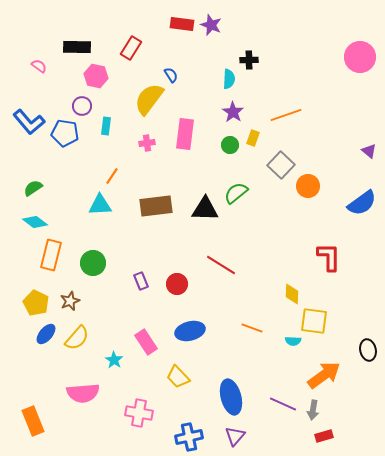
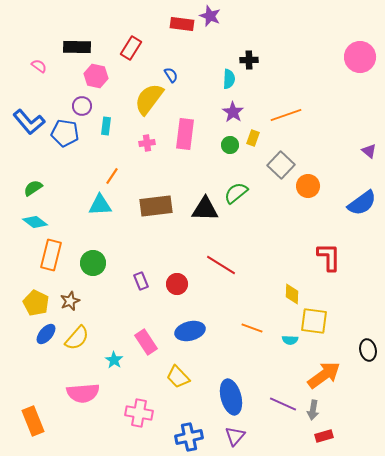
purple star at (211, 25): moved 1 px left, 9 px up
cyan semicircle at (293, 341): moved 3 px left, 1 px up
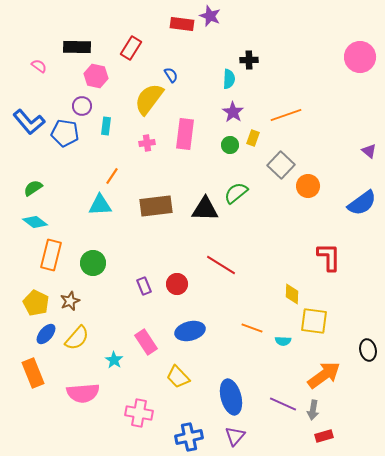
purple rectangle at (141, 281): moved 3 px right, 5 px down
cyan semicircle at (290, 340): moved 7 px left, 1 px down
orange rectangle at (33, 421): moved 48 px up
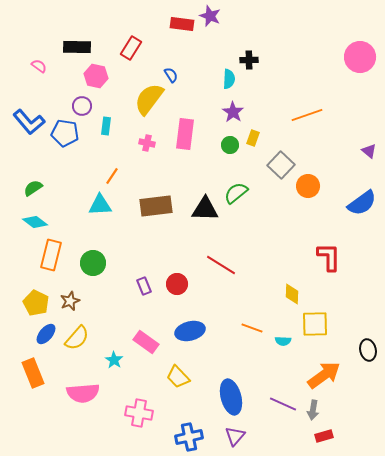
orange line at (286, 115): moved 21 px right
pink cross at (147, 143): rotated 21 degrees clockwise
yellow square at (314, 321): moved 1 px right, 3 px down; rotated 8 degrees counterclockwise
pink rectangle at (146, 342): rotated 20 degrees counterclockwise
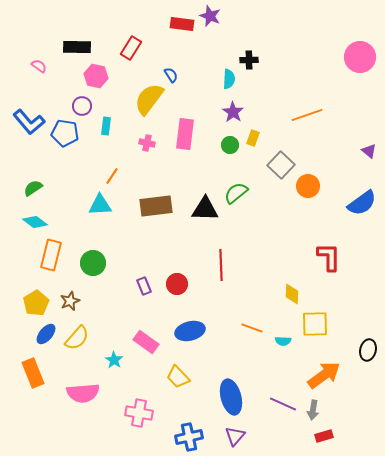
red line at (221, 265): rotated 56 degrees clockwise
yellow pentagon at (36, 303): rotated 15 degrees clockwise
black ellipse at (368, 350): rotated 25 degrees clockwise
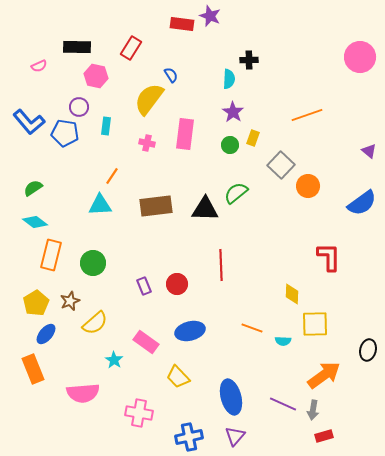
pink semicircle at (39, 66): rotated 119 degrees clockwise
purple circle at (82, 106): moved 3 px left, 1 px down
yellow semicircle at (77, 338): moved 18 px right, 15 px up; rotated 8 degrees clockwise
orange rectangle at (33, 373): moved 4 px up
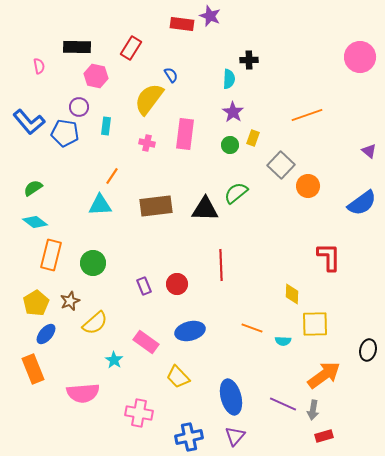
pink semicircle at (39, 66): rotated 77 degrees counterclockwise
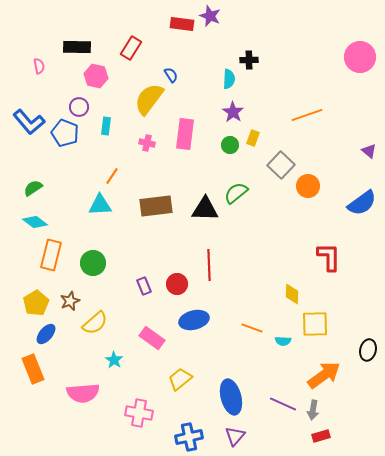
blue pentagon at (65, 133): rotated 12 degrees clockwise
red line at (221, 265): moved 12 px left
blue ellipse at (190, 331): moved 4 px right, 11 px up
pink rectangle at (146, 342): moved 6 px right, 4 px up
yellow trapezoid at (178, 377): moved 2 px right, 2 px down; rotated 95 degrees clockwise
red rectangle at (324, 436): moved 3 px left
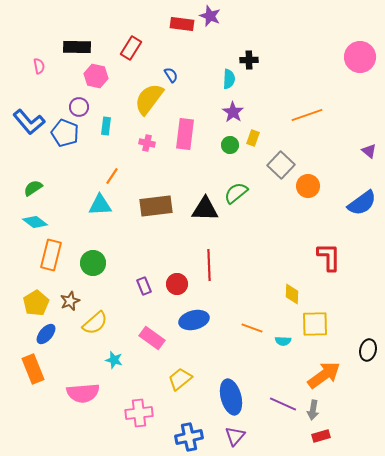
cyan star at (114, 360): rotated 18 degrees counterclockwise
pink cross at (139, 413): rotated 16 degrees counterclockwise
